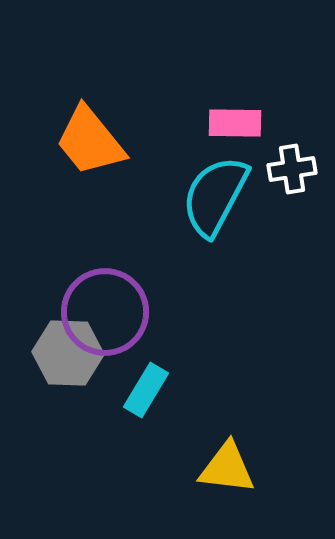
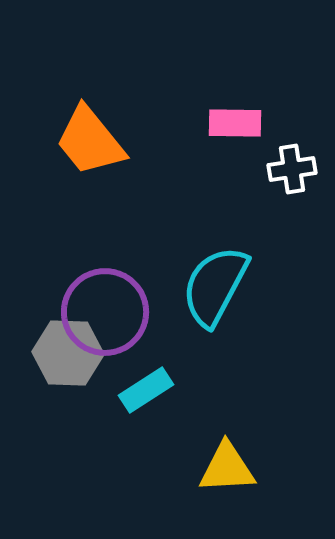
cyan semicircle: moved 90 px down
cyan rectangle: rotated 26 degrees clockwise
yellow triangle: rotated 10 degrees counterclockwise
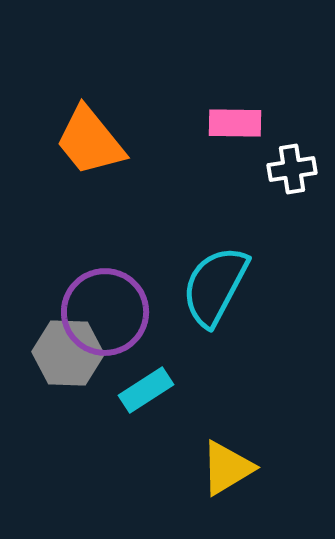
yellow triangle: rotated 28 degrees counterclockwise
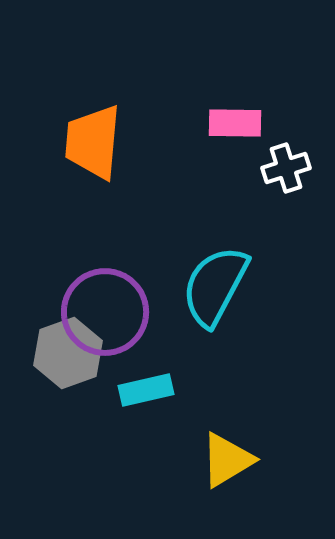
orange trapezoid: moved 3 px right, 1 px down; rotated 44 degrees clockwise
white cross: moved 6 px left, 1 px up; rotated 9 degrees counterclockwise
gray hexagon: rotated 22 degrees counterclockwise
cyan rectangle: rotated 20 degrees clockwise
yellow triangle: moved 8 px up
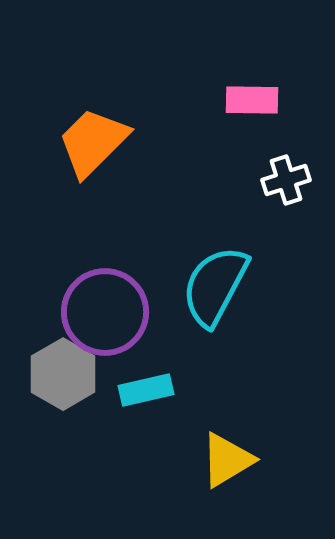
pink rectangle: moved 17 px right, 23 px up
orange trapezoid: rotated 40 degrees clockwise
white cross: moved 12 px down
gray hexagon: moved 5 px left, 21 px down; rotated 10 degrees counterclockwise
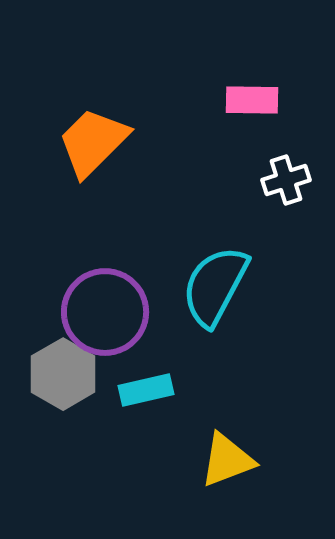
yellow triangle: rotated 10 degrees clockwise
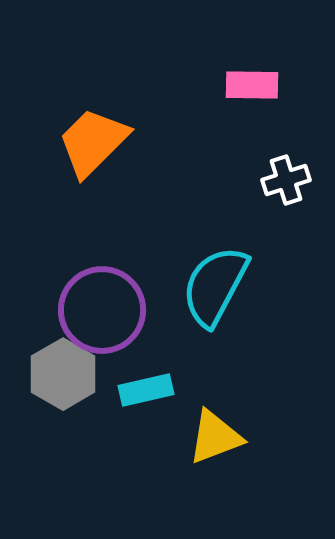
pink rectangle: moved 15 px up
purple circle: moved 3 px left, 2 px up
yellow triangle: moved 12 px left, 23 px up
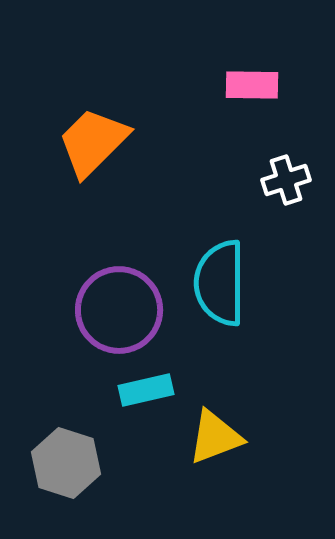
cyan semicircle: moved 5 px right, 3 px up; rotated 28 degrees counterclockwise
purple circle: moved 17 px right
gray hexagon: moved 3 px right, 89 px down; rotated 12 degrees counterclockwise
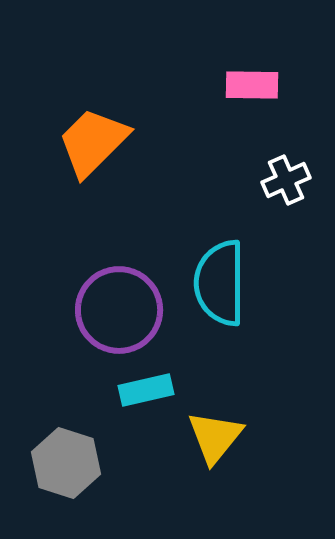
white cross: rotated 6 degrees counterclockwise
yellow triangle: rotated 30 degrees counterclockwise
